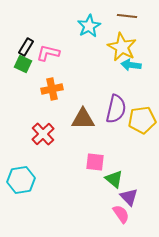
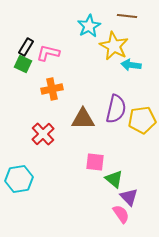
yellow star: moved 8 px left, 1 px up
cyan hexagon: moved 2 px left, 1 px up
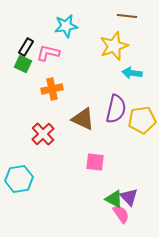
cyan star: moved 23 px left; rotated 20 degrees clockwise
yellow star: rotated 24 degrees clockwise
cyan arrow: moved 1 px right, 8 px down
brown triangle: rotated 25 degrees clockwise
green triangle: moved 20 px down; rotated 12 degrees counterclockwise
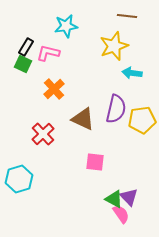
orange cross: moved 2 px right; rotated 30 degrees counterclockwise
cyan hexagon: rotated 8 degrees counterclockwise
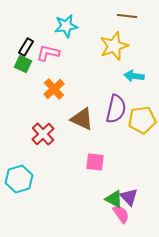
cyan arrow: moved 2 px right, 3 px down
brown triangle: moved 1 px left
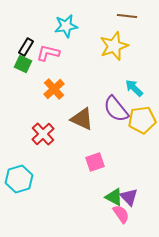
cyan arrow: moved 12 px down; rotated 36 degrees clockwise
purple semicircle: rotated 128 degrees clockwise
pink square: rotated 24 degrees counterclockwise
green triangle: moved 2 px up
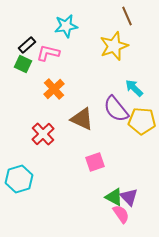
brown line: rotated 60 degrees clockwise
black rectangle: moved 1 px right, 2 px up; rotated 18 degrees clockwise
yellow pentagon: moved 1 px down; rotated 12 degrees clockwise
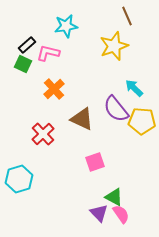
purple triangle: moved 30 px left, 16 px down
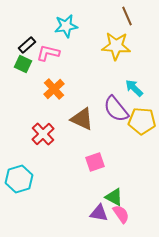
yellow star: moved 2 px right; rotated 24 degrees clockwise
purple triangle: rotated 36 degrees counterclockwise
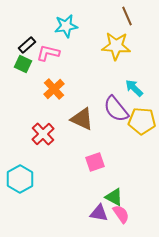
cyan hexagon: moved 1 px right; rotated 12 degrees counterclockwise
